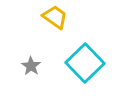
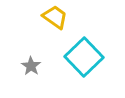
cyan square: moved 1 px left, 6 px up
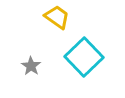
yellow trapezoid: moved 2 px right
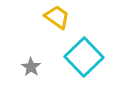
gray star: moved 1 px down
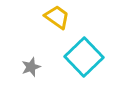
gray star: rotated 18 degrees clockwise
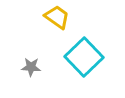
gray star: rotated 24 degrees clockwise
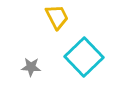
yellow trapezoid: rotated 28 degrees clockwise
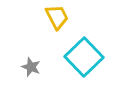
gray star: rotated 18 degrees clockwise
